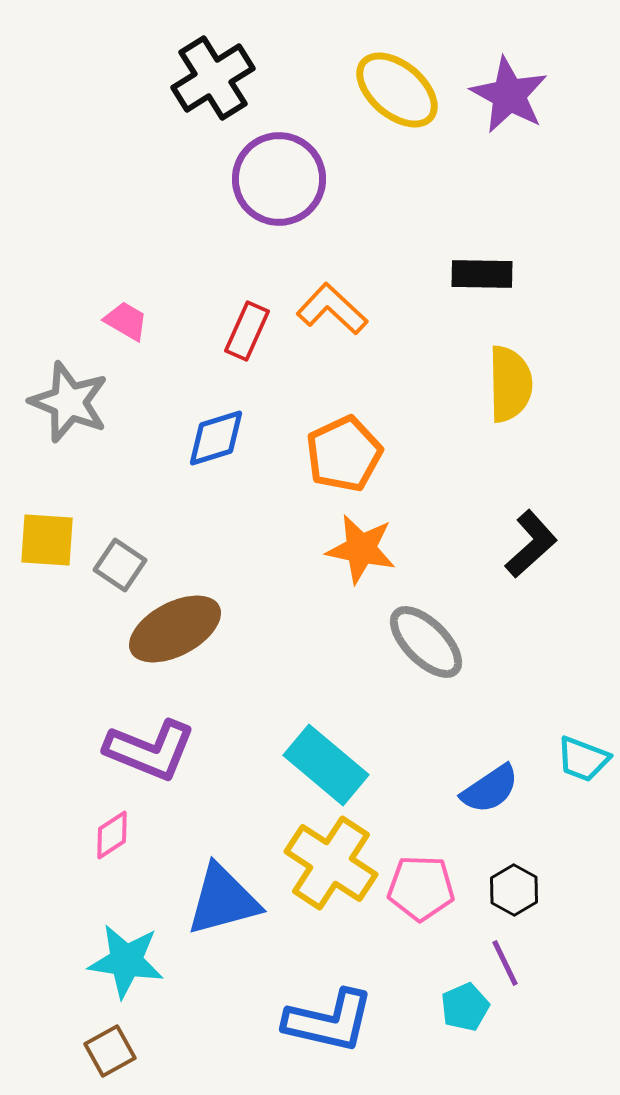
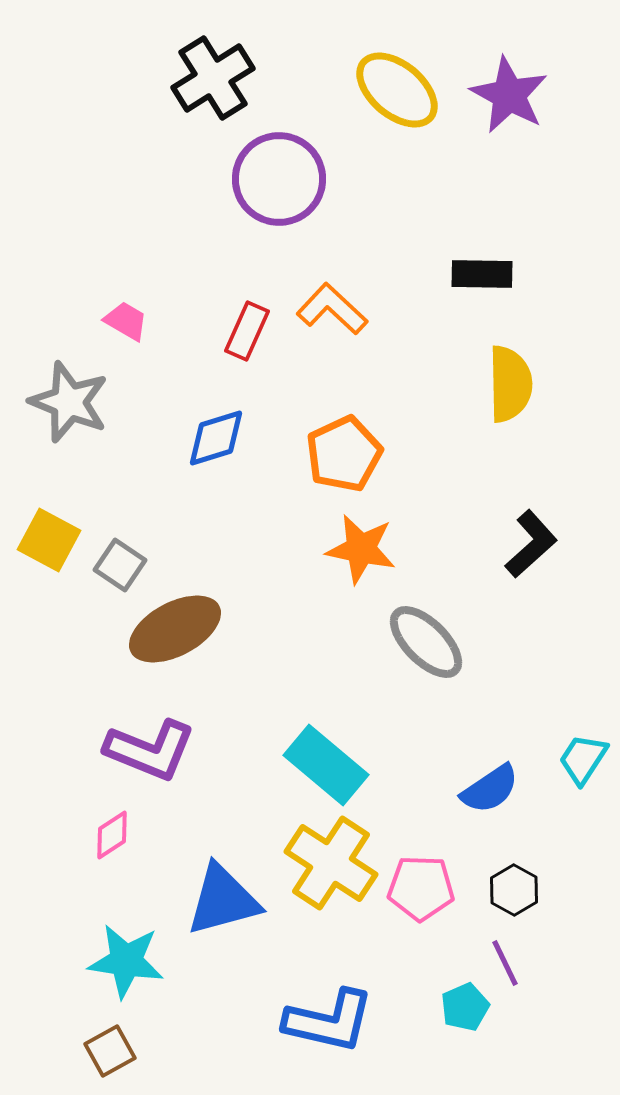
yellow square: moved 2 px right; rotated 24 degrees clockwise
cyan trapezoid: rotated 102 degrees clockwise
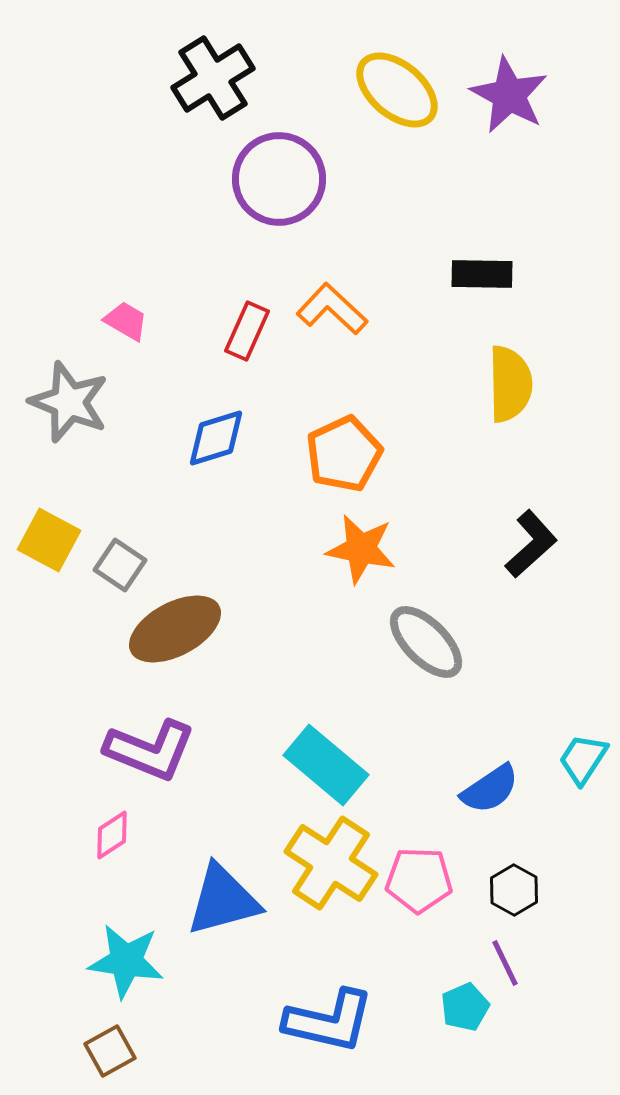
pink pentagon: moved 2 px left, 8 px up
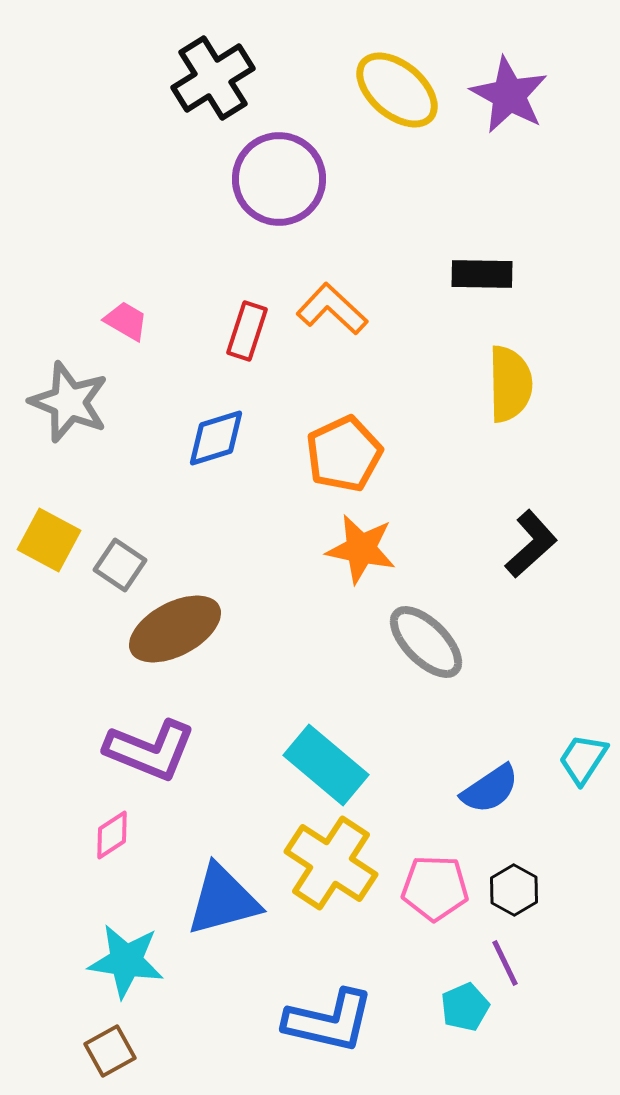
red rectangle: rotated 6 degrees counterclockwise
pink pentagon: moved 16 px right, 8 px down
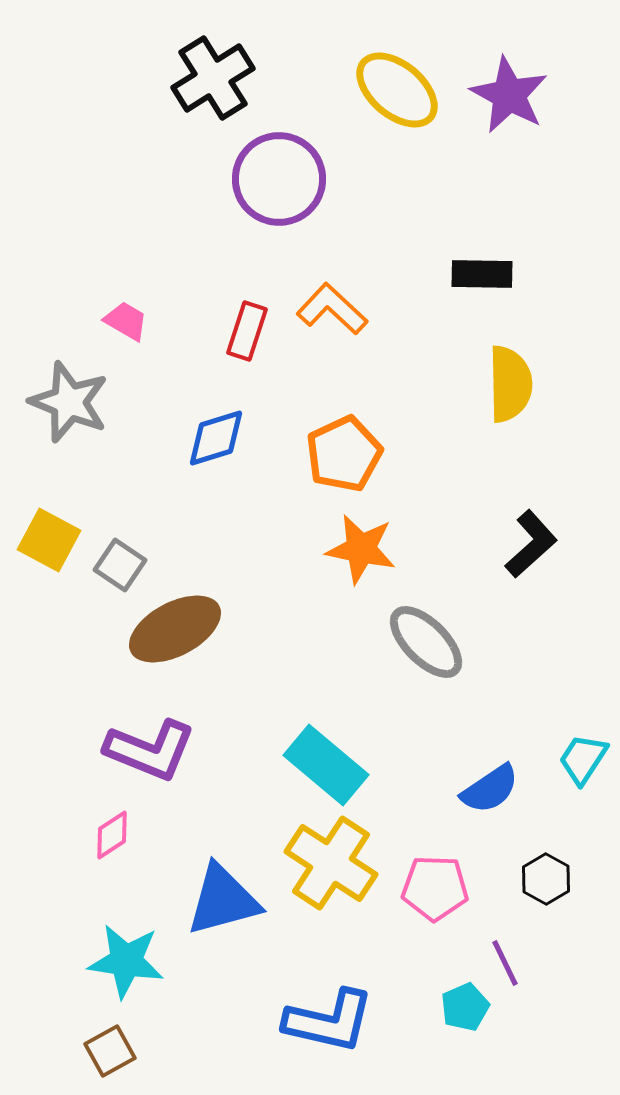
black hexagon: moved 32 px right, 11 px up
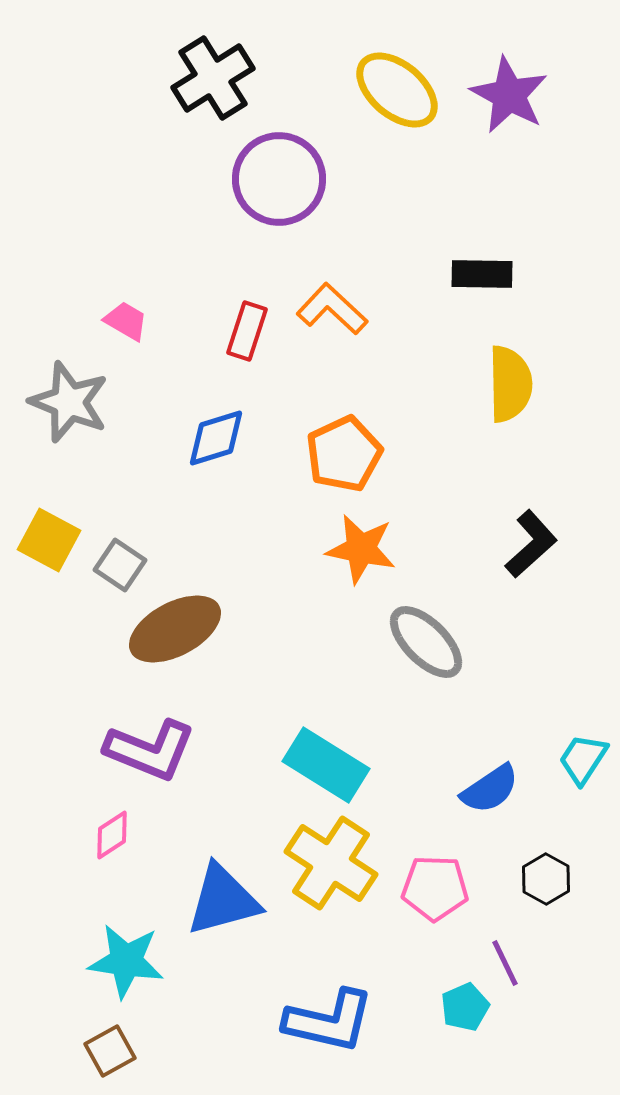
cyan rectangle: rotated 8 degrees counterclockwise
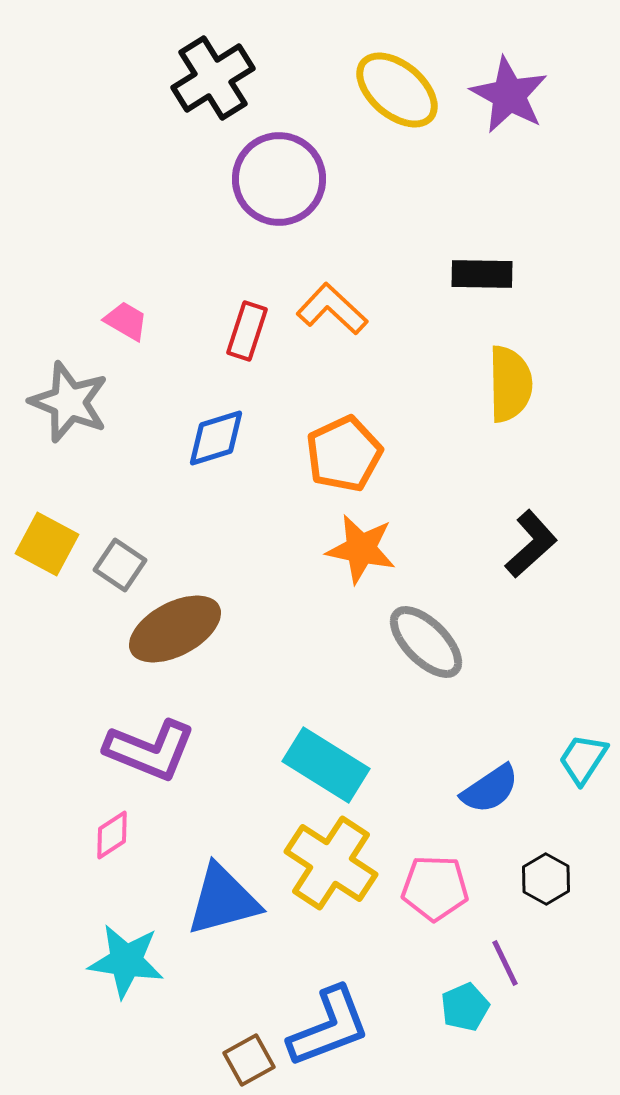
yellow square: moved 2 px left, 4 px down
blue L-shape: moved 6 px down; rotated 34 degrees counterclockwise
brown square: moved 139 px right, 9 px down
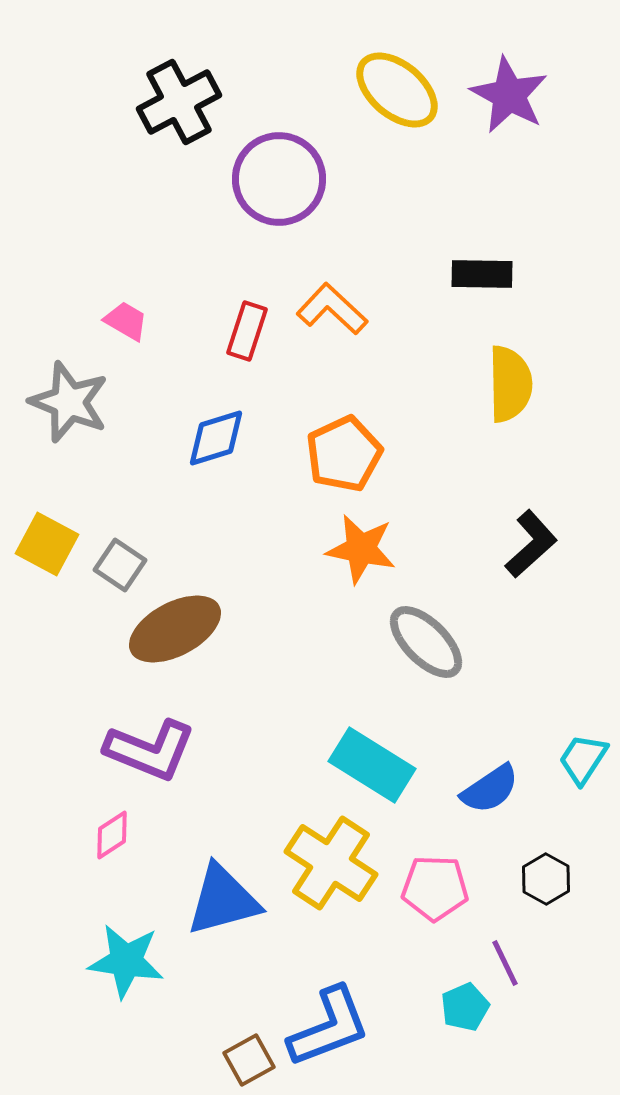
black cross: moved 34 px left, 24 px down; rotated 4 degrees clockwise
cyan rectangle: moved 46 px right
